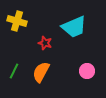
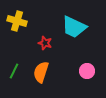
cyan trapezoid: rotated 48 degrees clockwise
orange semicircle: rotated 10 degrees counterclockwise
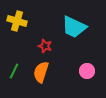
red star: moved 3 px down
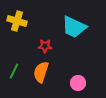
red star: rotated 16 degrees counterclockwise
pink circle: moved 9 px left, 12 px down
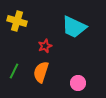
red star: rotated 24 degrees counterclockwise
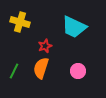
yellow cross: moved 3 px right, 1 px down
orange semicircle: moved 4 px up
pink circle: moved 12 px up
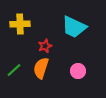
yellow cross: moved 2 px down; rotated 18 degrees counterclockwise
green line: moved 1 px up; rotated 21 degrees clockwise
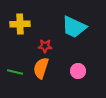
red star: rotated 24 degrees clockwise
green line: moved 1 px right, 2 px down; rotated 56 degrees clockwise
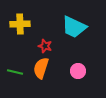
red star: rotated 16 degrees clockwise
